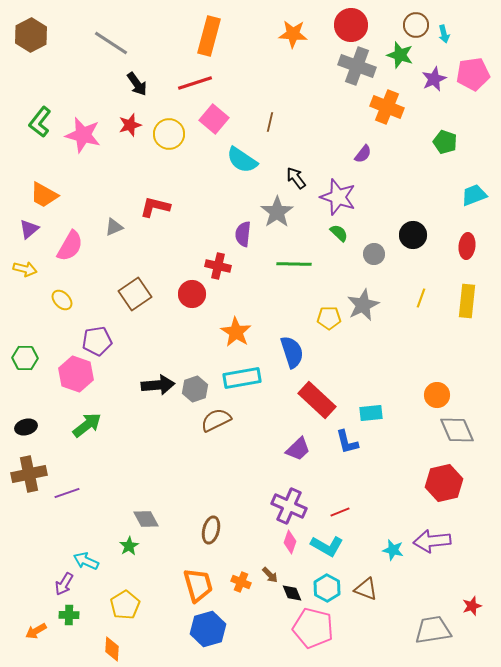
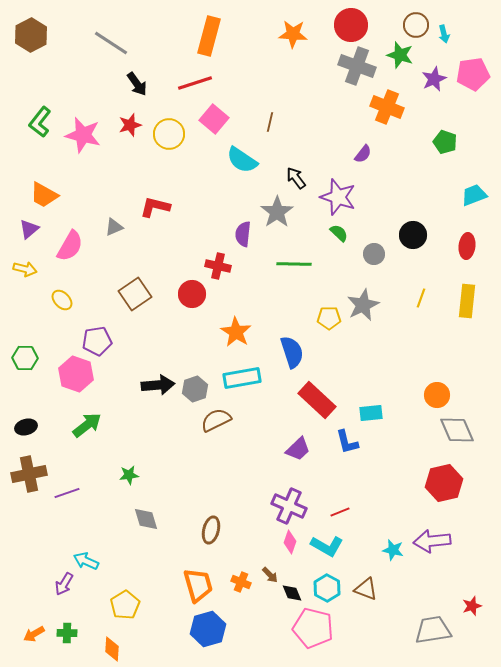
gray diamond at (146, 519): rotated 12 degrees clockwise
green star at (129, 546): moved 71 px up; rotated 24 degrees clockwise
green cross at (69, 615): moved 2 px left, 18 px down
orange arrow at (36, 631): moved 2 px left, 3 px down
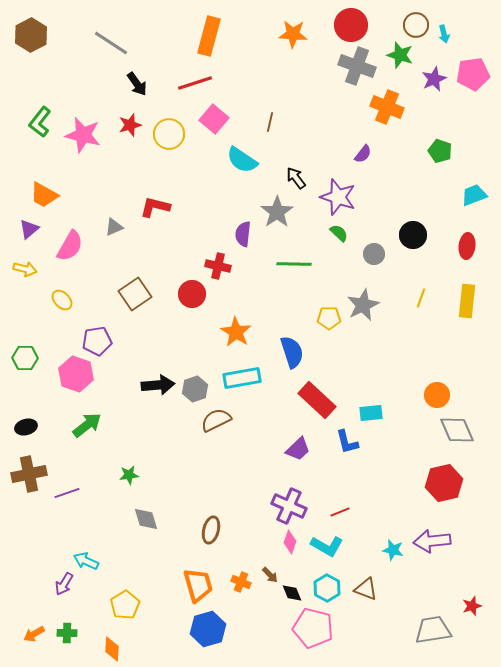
green pentagon at (445, 142): moved 5 px left, 9 px down
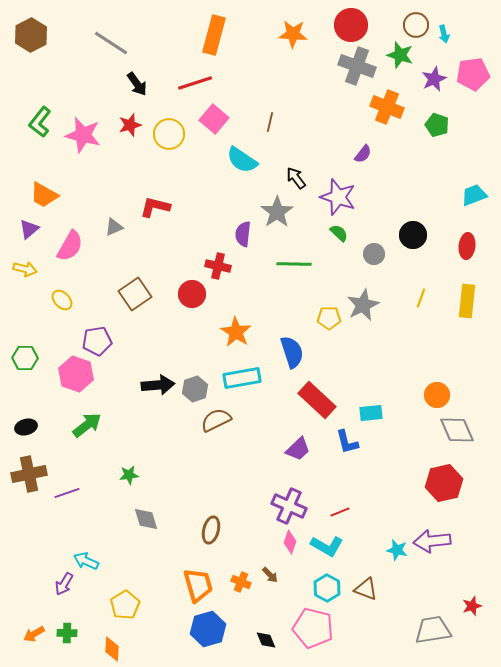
orange rectangle at (209, 36): moved 5 px right, 1 px up
green pentagon at (440, 151): moved 3 px left, 26 px up
cyan star at (393, 550): moved 4 px right
black diamond at (292, 593): moved 26 px left, 47 px down
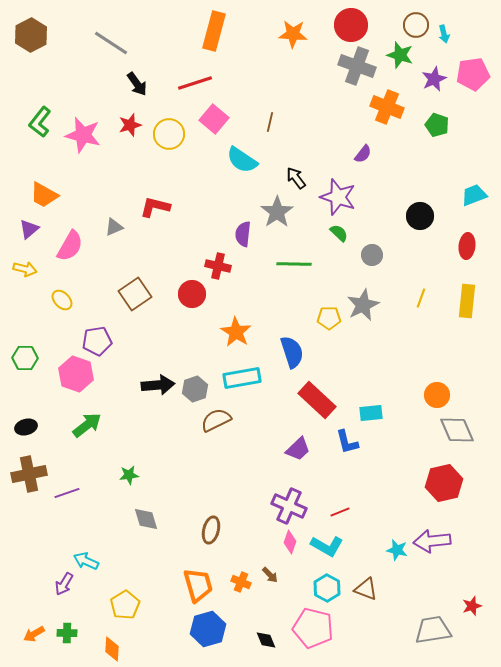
orange rectangle at (214, 35): moved 4 px up
black circle at (413, 235): moved 7 px right, 19 px up
gray circle at (374, 254): moved 2 px left, 1 px down
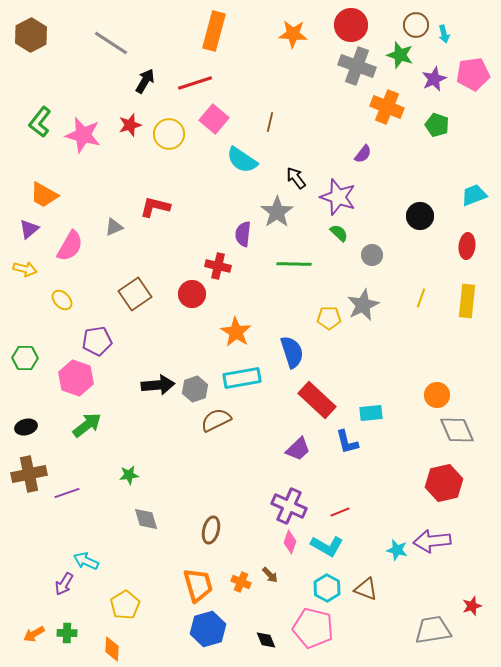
black arrow at (137, 84): moved 8 px right, 3 px up; rotated 115 degrees counterclockwise
pink hexagon at (76, 374): moved 4 px down
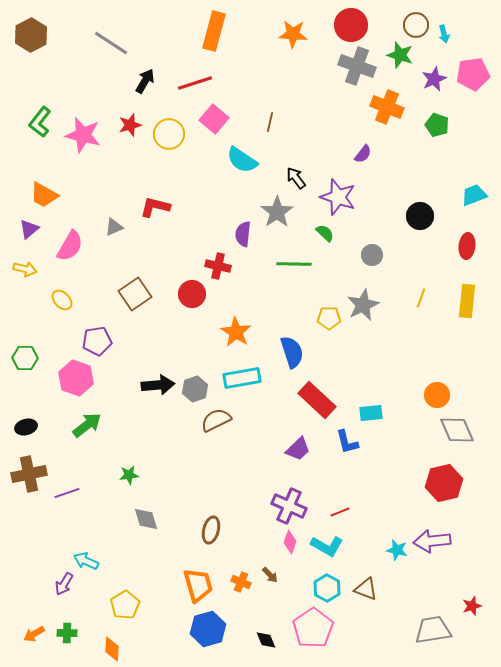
green semicircle at (339, 233): moved 14 px left
pink pentagon at (313, 628): rotated 24 degrees clockwise
